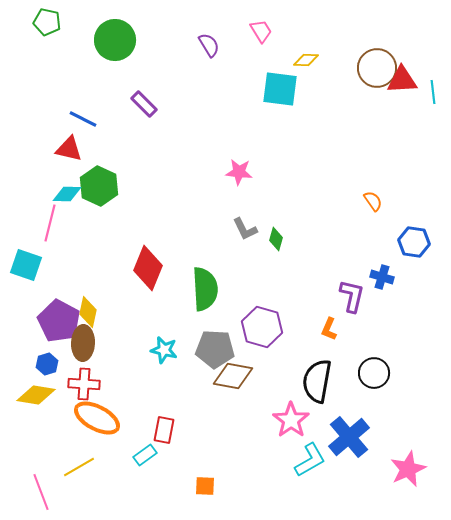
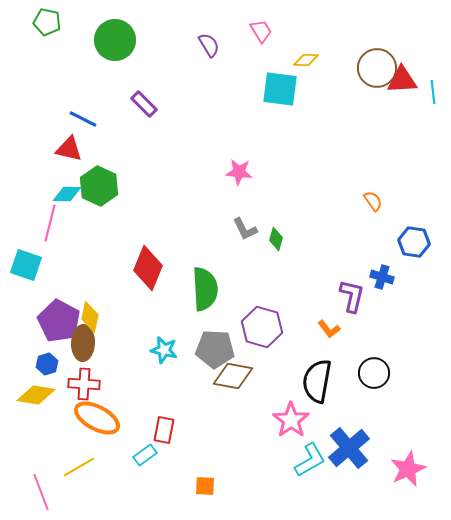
yellow diamond at (88, 312): moved 2 px right, 5 px down
orange L-shape at (329, 329): rotated 60 degrees counterclockwise
blue cross at (349, 437): moved 11 px down
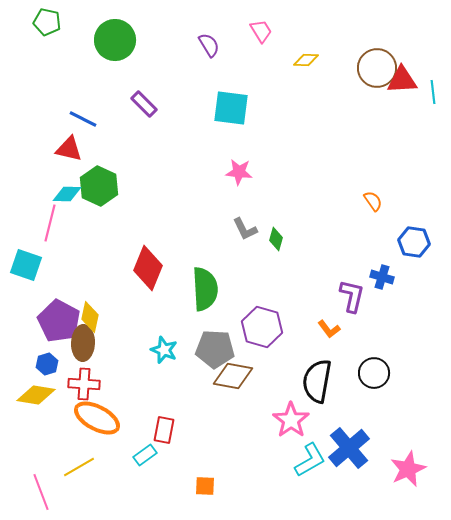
cyan square at (280, 89): moved 49 px left, 19 px down
cyan star at (164, 350): rotated 8 degrees clockwise
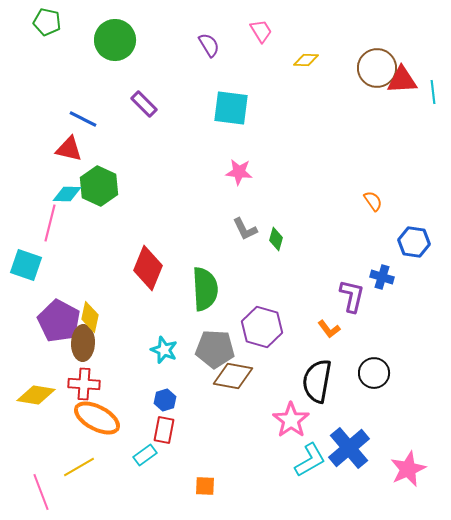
blue hexagon at (47, 364): moved 118 px right, 36 px down
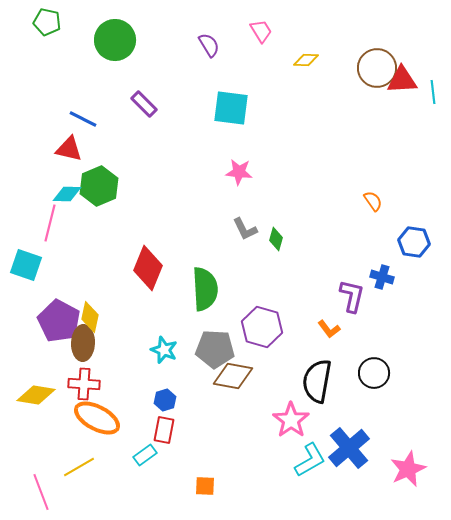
green hexagon at (99, 186): rotated 12 degrees clockwise
